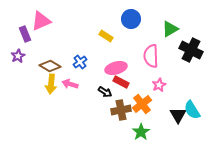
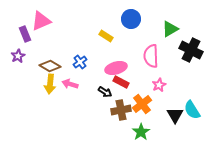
yellow arrow: moved 1 px left
black triangle: moved 3 px left
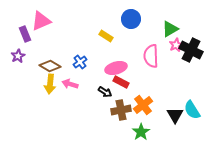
pink star: moved 17 px right, 40 px up
orange cross: moved 1 px right, 1 px down
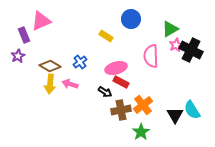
purple rectangle: moved 1 px left, 1 px down
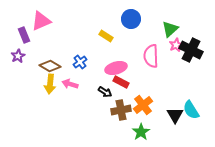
green triangle: rotated 12 degrees counterclockwise
cyan semicircle: moved 1 px left
